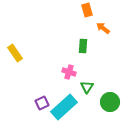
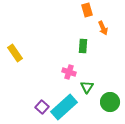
orange arrow: rotated 152 degrees counterclockwise
purple square: moved 4 px down; rotated 24 degrees counterclockwise
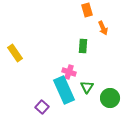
green circle: moved 4 px up
cyan rectangle: moved 17 px up; rotated 72 degrees counterclockwise
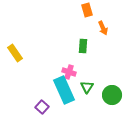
green circle: moved 2 px right, 3 px up
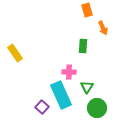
pink cross: rotated 16 degrees counterclockwise
cyan rectangle: moved 3 px left, 5 px down
green circle: moved 15 px left, 13 px down
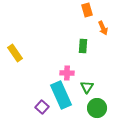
pink cross: moved 2 px left, 1 px down
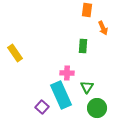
orange rectangle: rotated 24 degrees clockwise
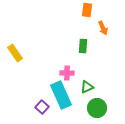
green triangle: rotated 32 degrees clockwise
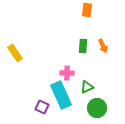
orange arrow: moved 18 px down
purple square: rotated 16 degrees counterclockwise
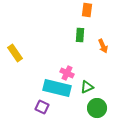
green rectangle: moved 3 px left, 11 px up
pink cross: rotated 24 degrees clockwise
cyan rectangle: moved 4 px left, 7 px up; rotated 52 degrees counterclockwise
